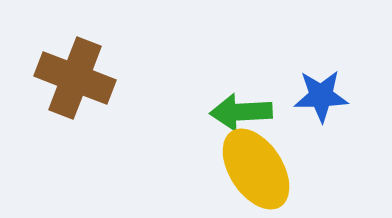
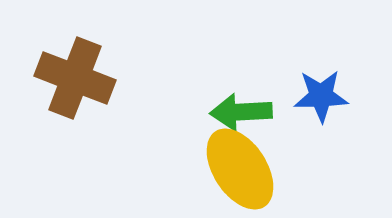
yellow ellipse: moved 16 px left
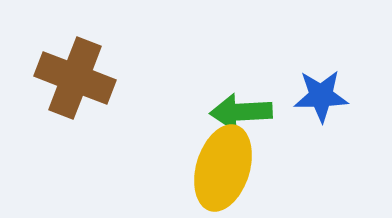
yellow ellipse: moved 17 px left, 1 px up; rotated 50 degrees clockwise
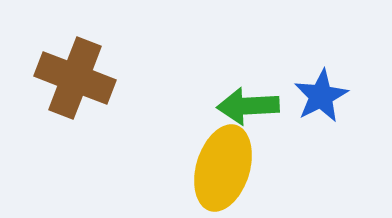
blue star: rotated 26 degrees counterclockwise
green arrow: moved 7 px right, 6 px up
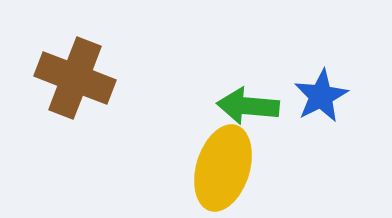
green arrow: rotated 8 degrees clockwise
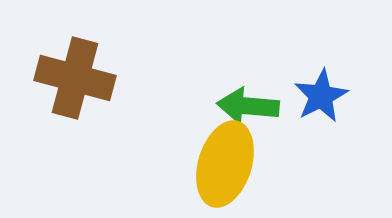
brown cross: rotated 6 degrees counterclockwise
yellow ellipse: moved 2 px right, 4 px up
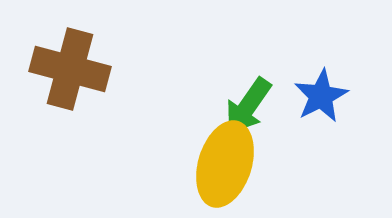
brown cross: moved 5 px left, 9 px up
green arrow: rotated 60 degrees counterclockwise
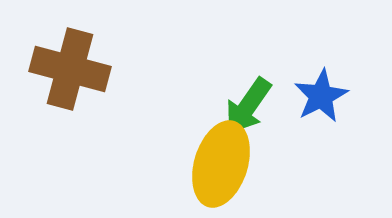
yellow ellipse: moved 4 px left
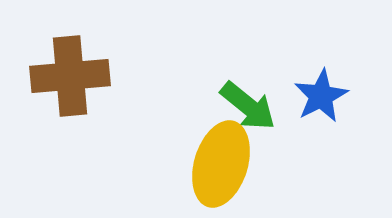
brown cross: moved 7 px down; rotated 20 degrees counterclockwise
green arrow: rotated 86 degrees counterclockwise
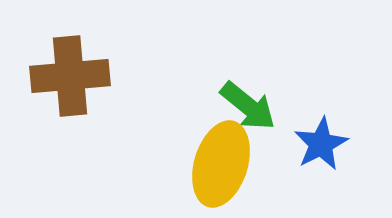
blue star: moved 48 px down
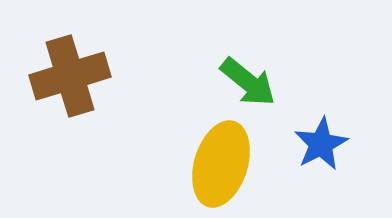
brown cross: rotated 12 degrees counterclockwise
green arrow: moved 24 px up
